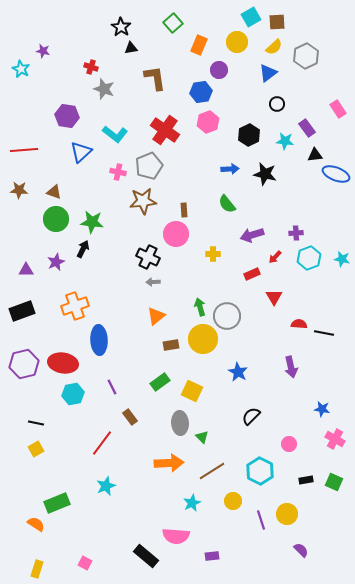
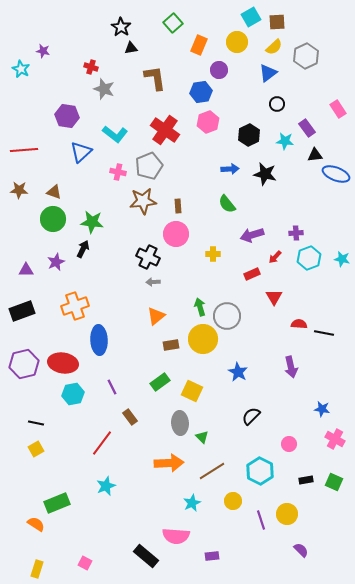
brown rectangle at (184, 210): moved 6 px left, 4 px up
green circle at (56, 219): moved 3 px left
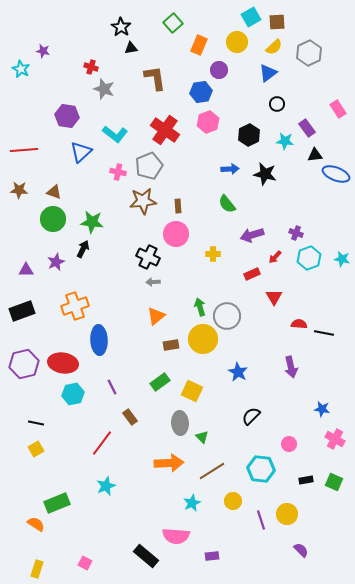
gray hexagon at (306, 56): moved 3 px right, 3 px up
purple cross at (296, 233): rotated 24 degrees clockwise
cyan hexagon at (260, 471): moved 1 px right, 2 px up; rotated 20 degrees counterclockwise
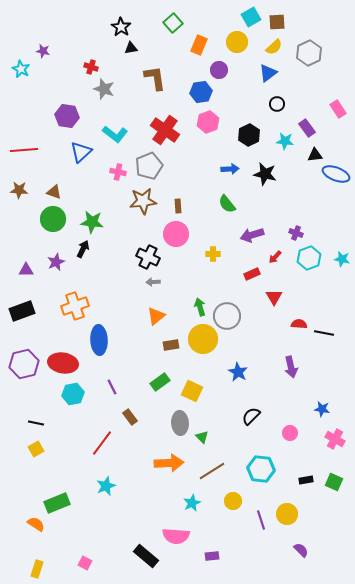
pink circle at (289, 444): moved 1 px right, 11 px up
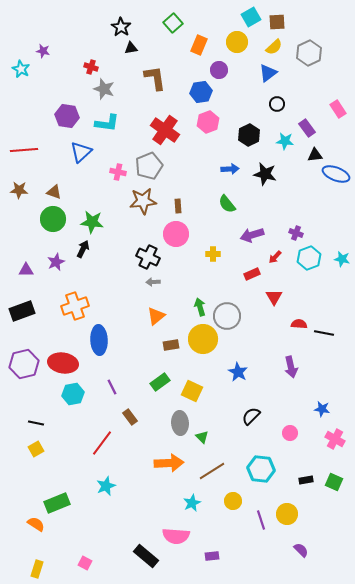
cyan L-shape at (115, 134): moved 8 px left, 11 px up; rotated 30 degrees counterclockwise
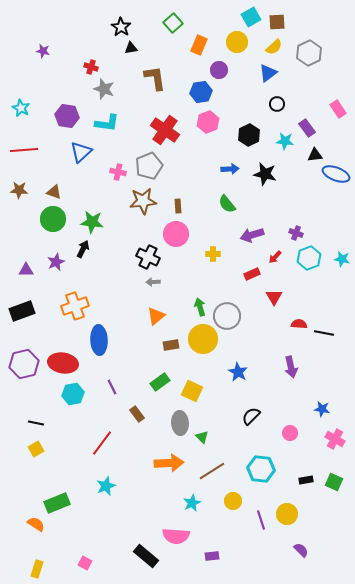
cyan star at (21, 69): moved 39 px down
brown rectangle at (130, 417): moved 7 px right, 3 px up
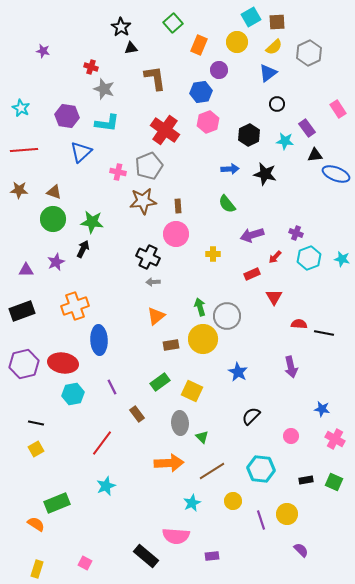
pink circle at (290, 433): moved 1 px right, 3 px down
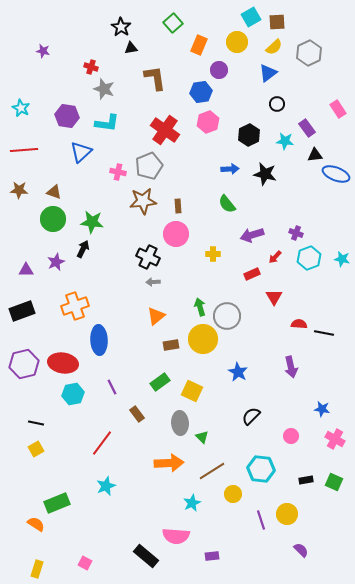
yellow circle at (233, 501): moved 7 px up
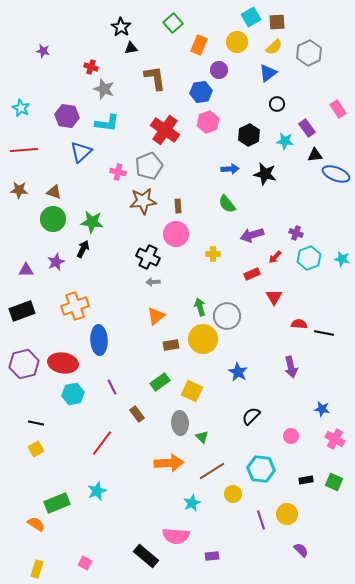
cyan star at (106, 486): moved 9 px left, 5 px down
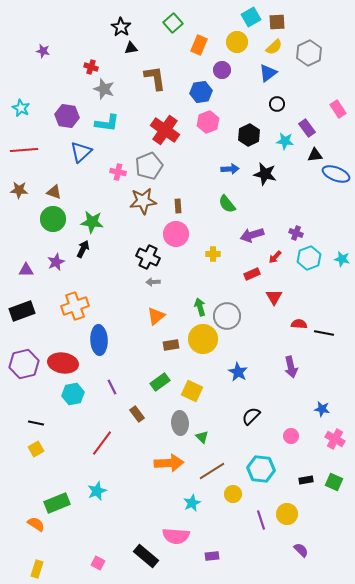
purple circle at (219, 70): moved 3 px right
pink square at (85, 563): moved 13 px right
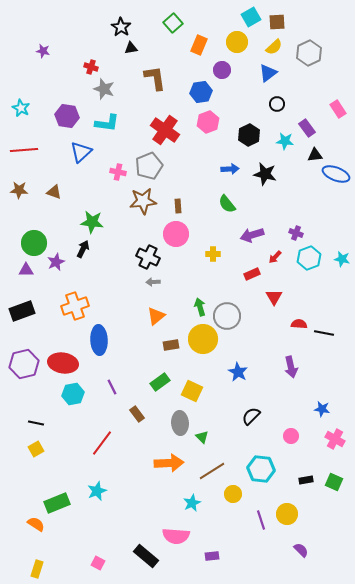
green circle at (53, 219): moved 19 px left, 24 px down
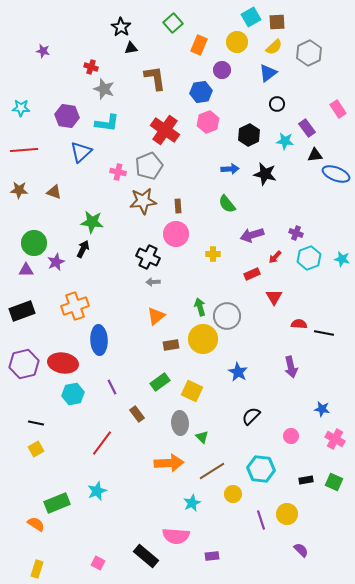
cyan star at (21, 108): rotated 24 degrees counterclockwise
